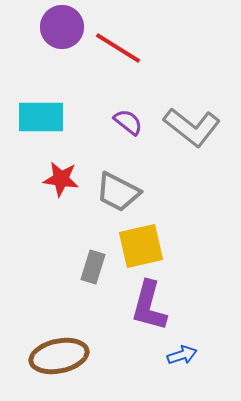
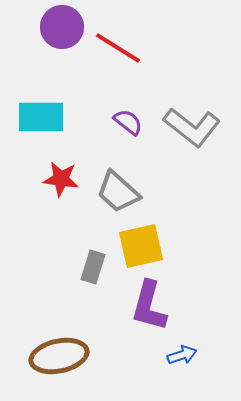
gray trapezoid: rotated 15 degrees clockwise
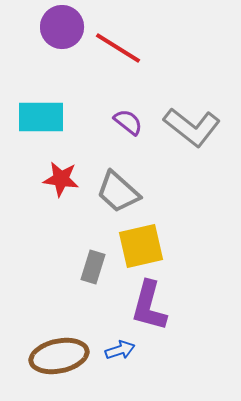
blue arrow: moved 62 px left, 5 px up
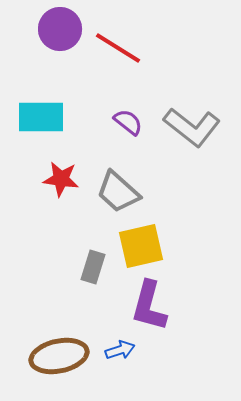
purple circle: moved 2 px left, 2 px down
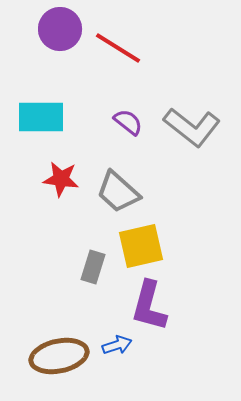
blue arrow: moved 3 px left, 5 px up
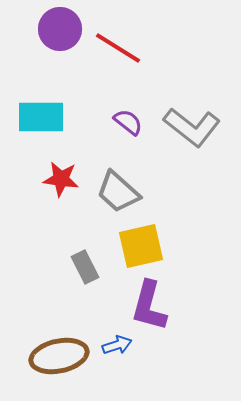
gray rectangle: moved 8 px left; rotated 44 degrees counterclockwise
